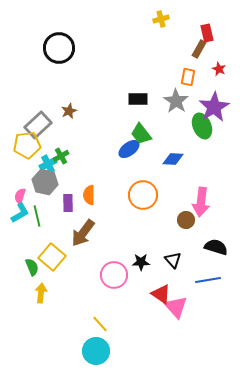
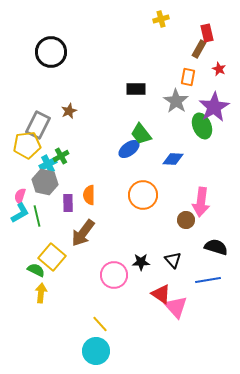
black circle: moved 8 px left, 4 px down
black rectangle: moved 2 px left, 10 px up
gray rectangle: rotated 20 degrees counterclockwise
green semicircle: moved 4 px right, 3 px down; rotated 42 degrees counterclockwise
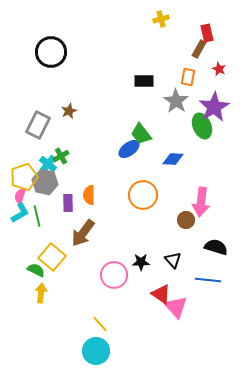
black rectangle: moved 8 px right, 8 px up
yellow pentagon: moved 3 px left, 32 px down; rotated 12 degrees counterclockwise
cyan cross: rotated 24 degrees counterclockwise
blue line: rotated 15 degrees clockwise
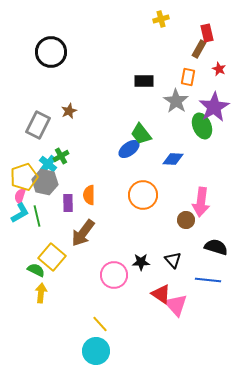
pink triangle: moved 2 px up
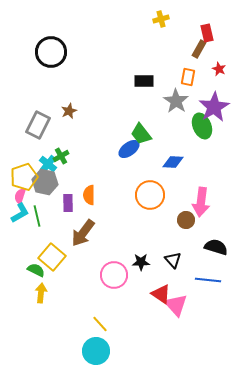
blue diamond: moved 3 px down
orange circle: moved 7 px right
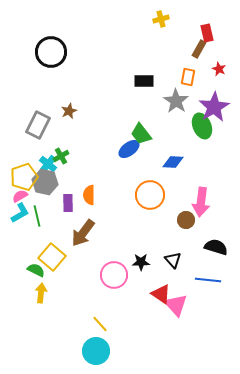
pink semicircle: rotated 42 degrees clockwise
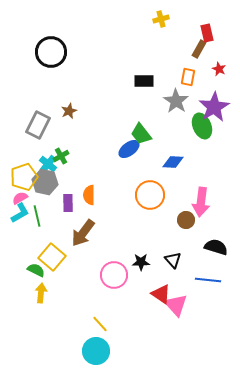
pink semicircle: moved 2 px down
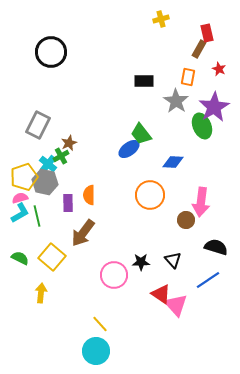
brown star: moved 32 px down
pink semicircle: rotated 14 degrees clockwise
green semicircle: moved 16 px left, 12 px up
blue line: rotated 40 degrees counterclockwise
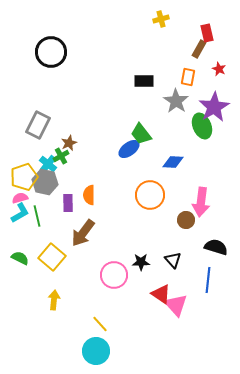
blue line: rotated 50 degrees counterclockwise
yellow arrow: moved 13 px right, 7 px down
